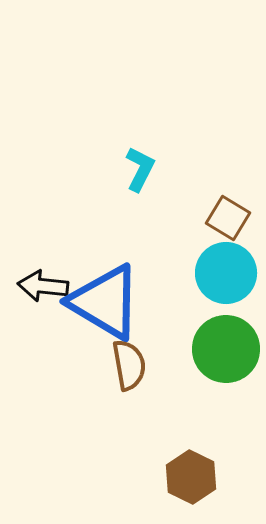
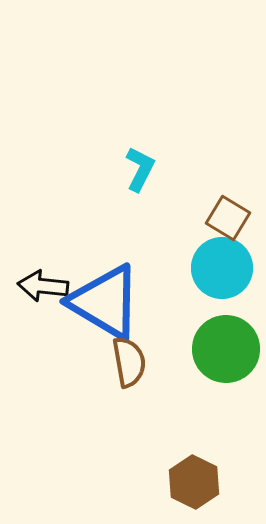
cyan circle: moved 4 px left, 5 px up
brown semicircle: moved 3 px up
brown hexagon: moved 3 px right, 5 px down
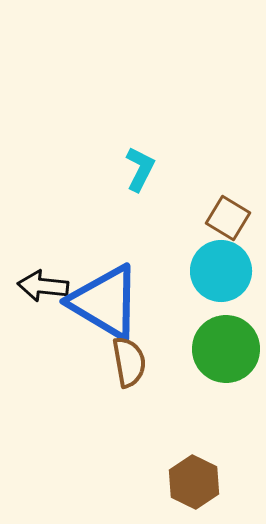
cyan circle: moved 1 px left, 3 px down
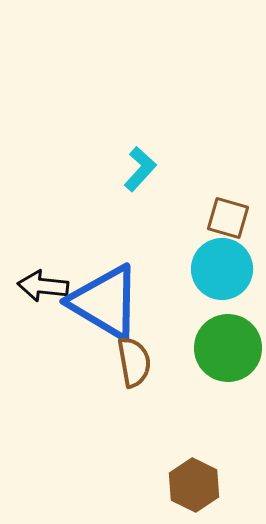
cyan L-shape: rotated 15 degrees clockwise
brown square: rotated 15 degrees counterclockwise
cyan circle: moved 1 px right, 2 px up
green circle: moved 2 px right, 1 px up
brown semicircle: moved 5 px right
brown hexagon: moved 3 px down
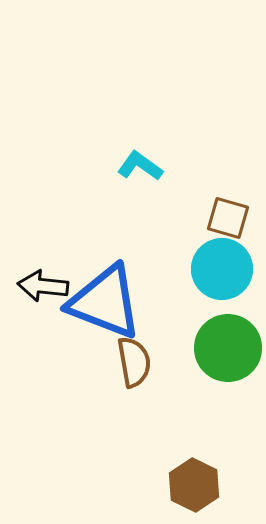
cyan L-shape: moved 3 px up; rotated 96 degrees counterclockwise
blue triangle: rotated 10 degrees counterclockwise
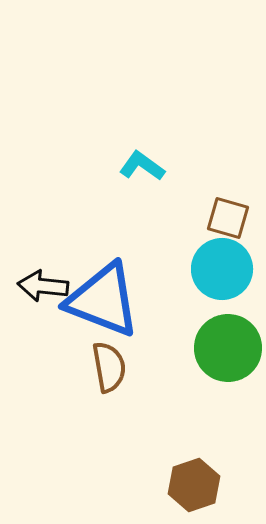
cyan L-shape: moved 2 px right
blue triangle: moved 2 px left, 2 px up
brown semicircle: moved 25 px left, 5 px down
brown hexagon: rotated 15 degrees clockwise
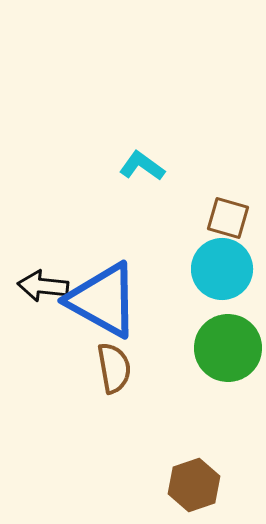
blue triangle: rotated 8 degrees clockwise
brown semicircle: moved 5 px right, 1 px down
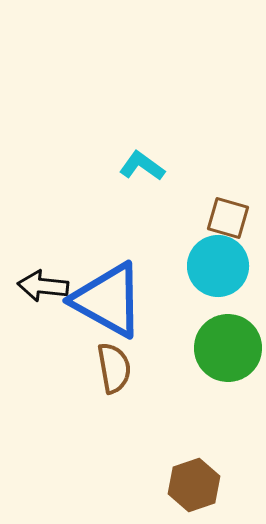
cyan circle: moved 4 px left, 3 px up
blue triangle: moved 5 px right
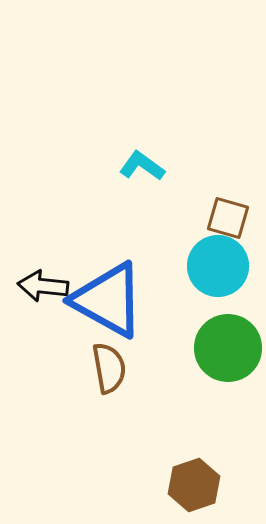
brown semicircle: moved 5 px left
